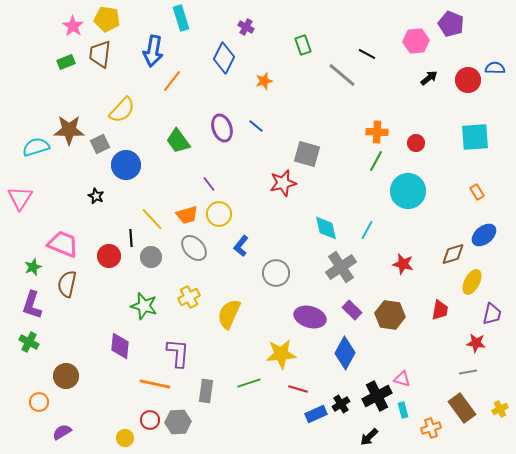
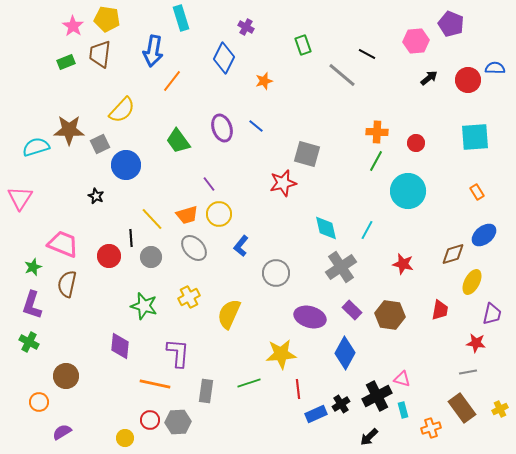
red line at (298, 389): rotated 66 degrees clockwise
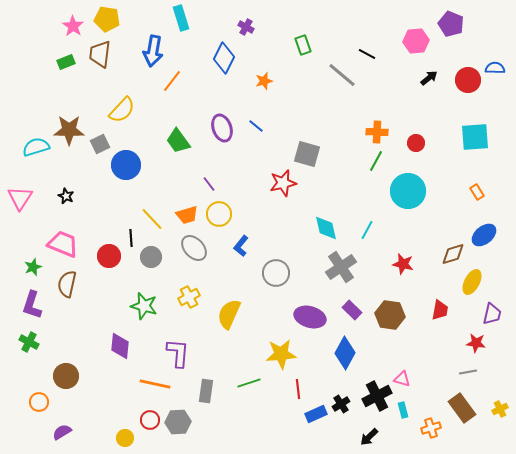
black star at (96, 196): moved 30 px left
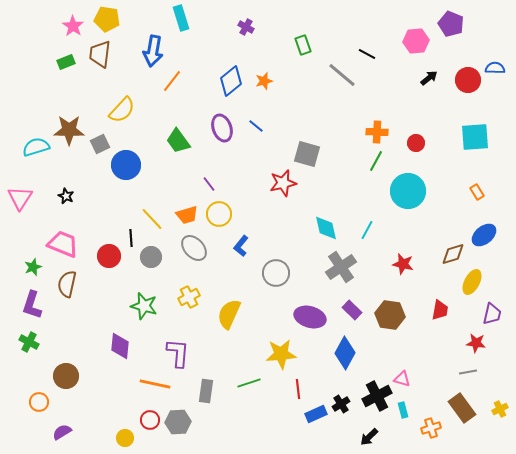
blue diamond at (224, 58): moved 7 px right, 23 px down; rotated 24 degrees clockwise
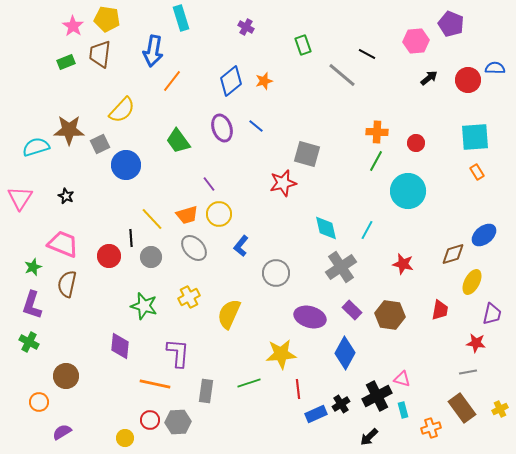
orange rectangle at (477, 192): moved 20 px up
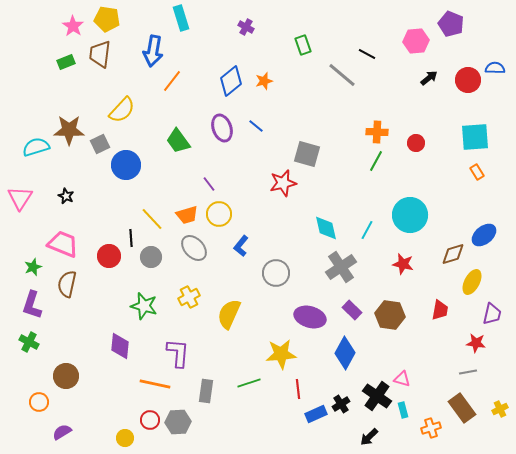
cyan circle at (408, 191): moved 2 px right, 24 px down
black cross at (377, 396): rotated 28 degrees counterclockwise
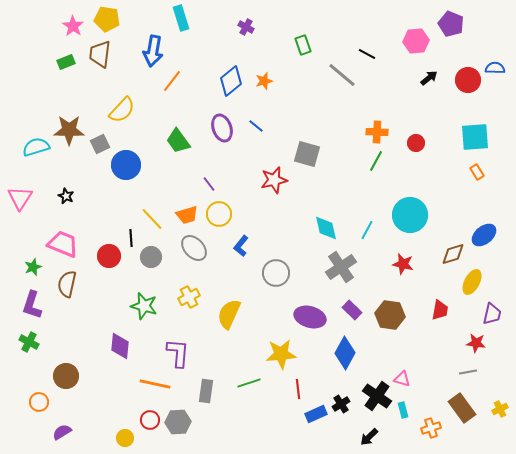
red star at (283, 183): moved 9 px left, 3 px up
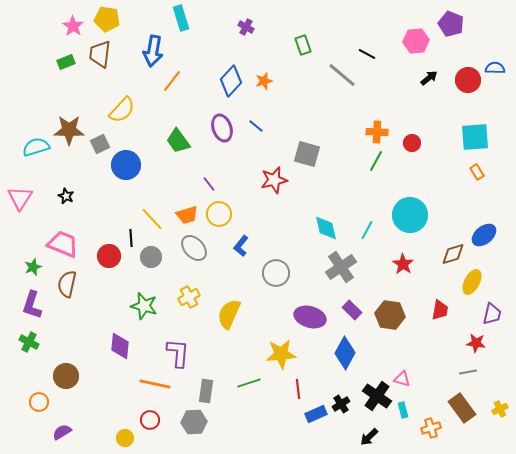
blue diamond at (231, 81): rotated 8 degrees counterclockwise
red circle at (416, 143): moved 4 px left
red star at (403, 264): rotated 20 degrees clockwise
gray hexagon at (178, 422): moved 16 px right
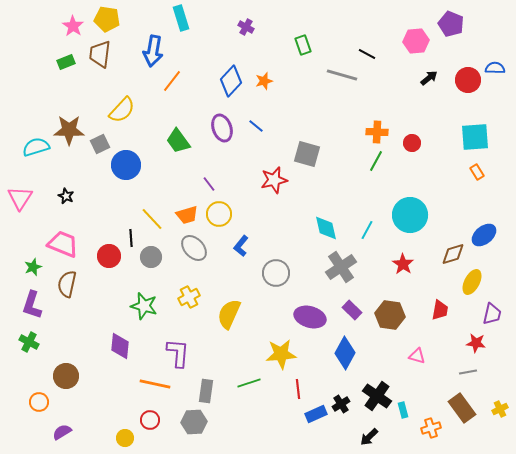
gray line at (342, 75): rotated 24 degrees counterclockwise
pink triangle at (402, 379): moved 15 px right, 23 px up
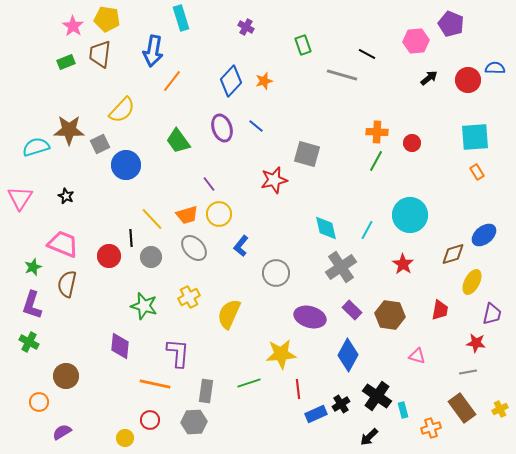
blue diamond at (345, 353): moved 3 px right, 2 px down
